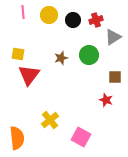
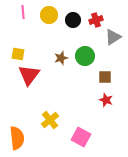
green circle: moved 4 px left, 1 px down
brown square: moved 10 px left
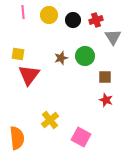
gray triangle: rotated 30 degrees counterclockwise
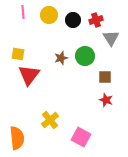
gray triangle: moved 2 px left, 1 px down
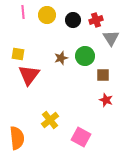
yellow circle: moved 2 px left
brown square: moved 2 px left, 2 px up
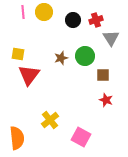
yellow circle: moved 3 px left, 3 px up
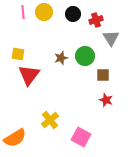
black circle: moved 6 px up
orange semicircle: moved 2 px left; rotated 65 degrees clockwise
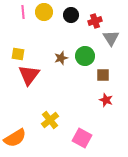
black circle: moved 2 px left, 1 px down
red cross: moved 1 px left, 1 px down
pink square: moved 1 px right, 1 px down
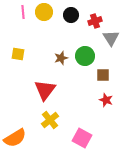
red triangle: moved 16 px right, 15 px down
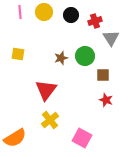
pink line: moved 3 px left
red triangle: moved 1 px right
